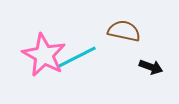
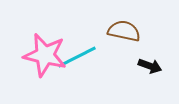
pink star: moved 1 px right; rotated 15 degrees counterclockwise
black arrow: moved 1 px left, 1 px up
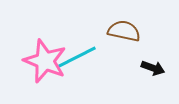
pink star: moved 6 px down; rotated 9 degrees clockwise
black arrow: moved 3 px right, 2 px down
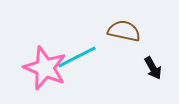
pink star: moved 7 px down
black arrow: rotated 40 degrees clockwise
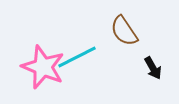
brown semicircle: rotated 136 degrees counterclockwise
pink star: moved 2 px left, 1 px up
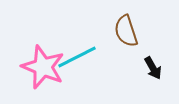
brown semicircle: moved 2 px right; rotated 16 degrees clockwise
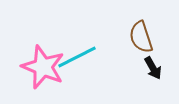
brown semicircle: moved 15 px right, 6 px down
